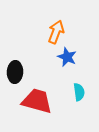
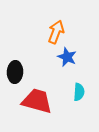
cyan semicircle: rotated 12 degrees clockwise
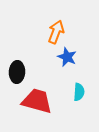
black ellipse: moved 2 px right
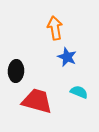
orange arrow: moved 1 px left, 4 px up; rotated 30 degrees counterclockwise
black ellipse: moved 1 px left, 1 px up
cyan semicircle: rotated 72 degrees counterclockwise
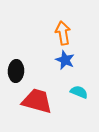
orange arrow: moved 8 px right, 5 px down
blue star: moved 2 px left, 3 px down
